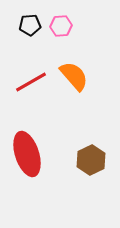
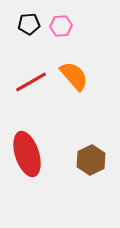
black pentagon: moved 1 px left, 1 px up
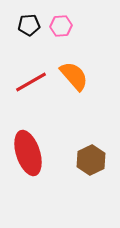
black pentagon: moved 1 px down
red ellipse: moved 1 px right, 1 px up
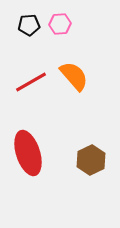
pink hexagon: moved 1 px left, 2 px up
